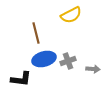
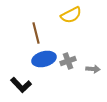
black L-shape: moved 6 px down; rotated 40 degrees clockwise
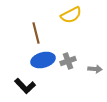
blue ellipse: moved 1 px left, 1 px down
gray arrow: moved 2 px right
black L-shape: moved 4 px right, 1 px down
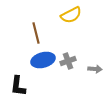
black L-shape: moved 7 px left; rotated 50 degrees clockwise
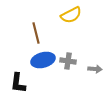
gray cross: rotated 28 degrees clockwise
black L-shape: moved 3 px up
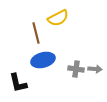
yellow semicircle: moved 13 px left, 3 px down
gray cross: moved 8 px right, 8 px down
black L-shape: rotated 20 degrees counterclockwise
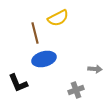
brown line: moved 1 px left
blue ellipse: moved 1 px right, 1 px up
gray cross: moved 21 px down; rotated 28 degrees counterclockwise
black L-shape: rotated 10 degrees counterclockwise
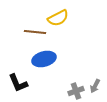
brown line: moved 1 px up; rotated 70 degrees counterclockwise
gray arrow: moved 17 px down; rotated 112 degrees clockwise
gray cross: moved 1 px down
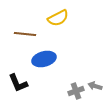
brown line: moved 10 px left, 2 px down
gray arrow: rotated 80 degrees clockwise
